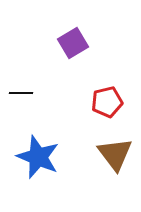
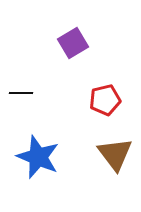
red pentagon: moved 2 px left, 2 px up
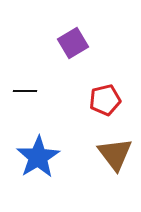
black line: moved 4 px right, 2 px up
blue star: rotated 18 degrees clockwise
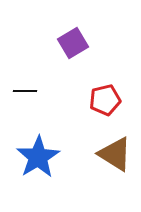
brown triangle: rotated 21 degrees counterclockwise
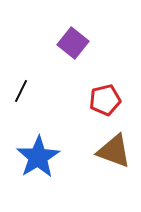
purple square: rotated 20 degrees counterclockwise
black line: moved 4 px left; rotated 65 degrees counterclockwise
brown triangle: moved 1 px left, 3 px up; rotated 12 degrees counterclockwise
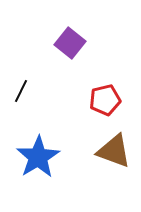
purple square: moved 3 px left
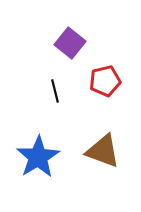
black line: moved 34 px right; rotated 40 degrees counterclockwise
red pentagon: moved 19 px up
brown triangle: moved 11 px left
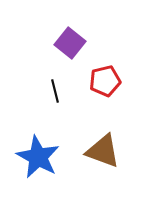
blue star: rotated 12 degrees counterclockwise
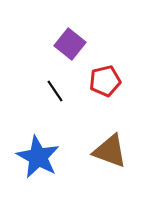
purple square: moved 1 px down
black line: rotated 20 degrees counterclockwise
brown triangle: moved 7 px right
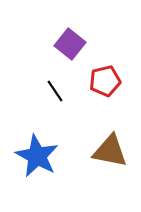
brown triangle: rotated 9 degrees counterclockwise
blue star: moved 1 px left, 1 px up
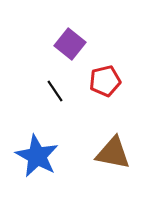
brown triangle: moved 3 px right, 2 px down
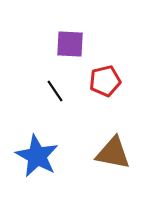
purple square: rotated 36 degrees counterclockwise
